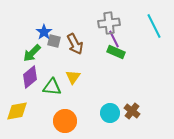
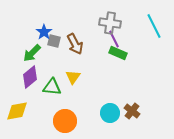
gray cross: moved 1 px right; rotated 15 degrees clockwise
green rectangle: moved 2 px right, 1 px down
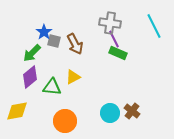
yellow triangle: rotated 28 degrees clockwise
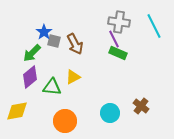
gray cross: moved 9 px right, 1 px up
brown cross: moved 9 px right, 5 px up
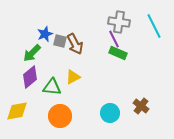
blue star: moved 1 px right, 2 px down; rotated 14 degrees clockwise
gray square: moved 6 px right
orange circle: moved 5 px left, 5 px up
